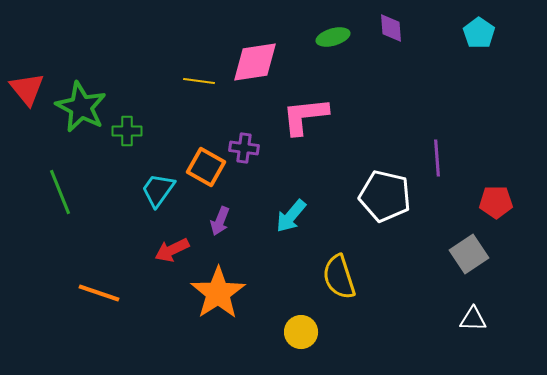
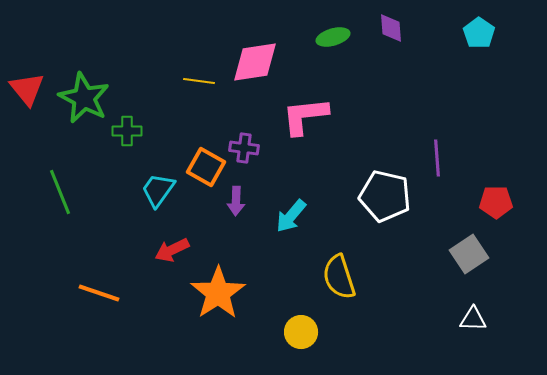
green star: moved 3 px right, 9 px up
purple arrow: moved 16 px right, 20 px up; rotated 20 degrees counterclockwise
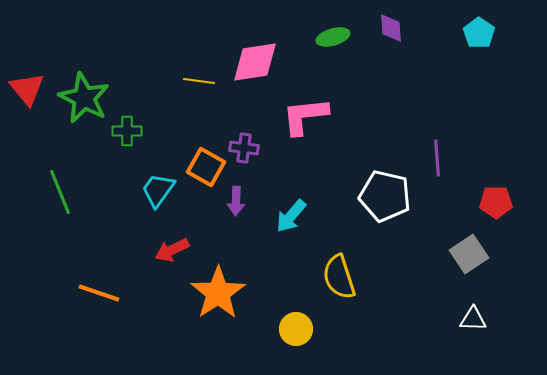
yellow circle: moved 5 px left, 3 px up
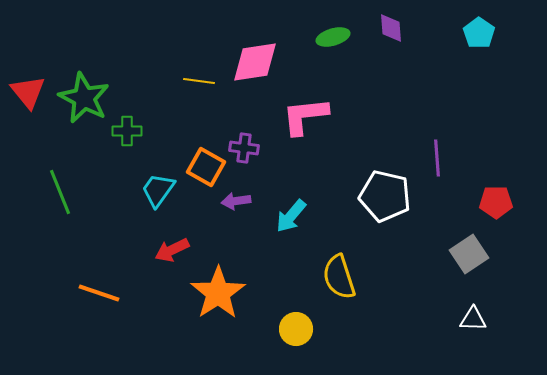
red triangle: moved 1 px right, 3 px down
purple arrow: rotated 80 degrees clockwise
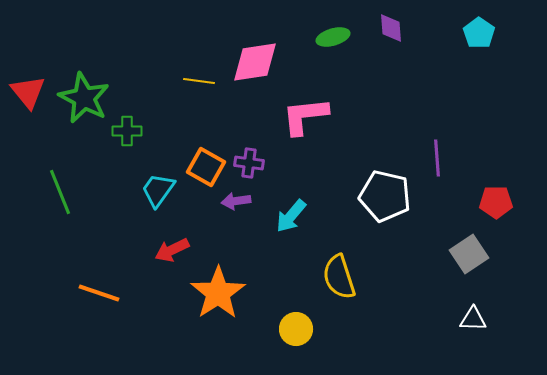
purple cross: moved 5 px right, 15 px down
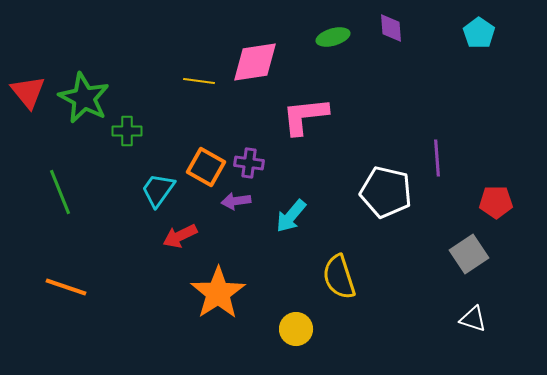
white pentagon: moved 1 px right, 4 px up
red arrow: moved 8 px right, 14 px up
orange line: moved 33 px left, 6 px up
white triangle: rotated 16 degrees clockwise
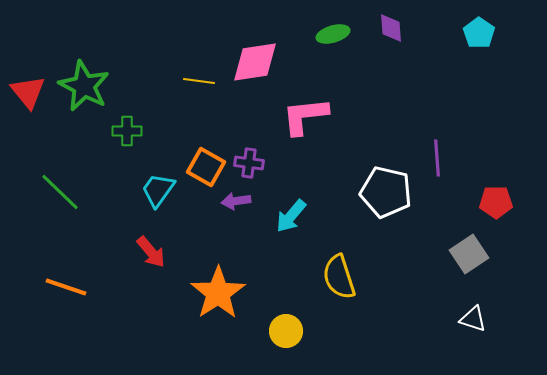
green ellipse: moved 3 px up
green star: moved 12 px up
green line: rotated 24 degrees counterclockwise
red arrow: moved 29 px left, 16 px down; rotated 104 degrees counterclockwise
yellow circle: moved 10 px left, 2 px down
